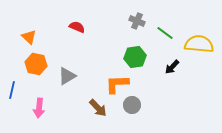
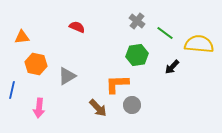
gray cross: rotated 14 degrees clockwise
orange triangle: moved 7 px left; rotated 49 degrees counterclockwise
green hexagon: moved 2 px right, 2 px up
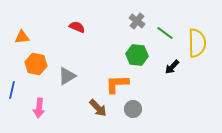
yellow semicircle: moved 2 px left, 1 px up; rotated 84 degrees clockwise
green hexagon: rotated 15 degrees clockwise
gray circle: moved 1 px right, 4 px down
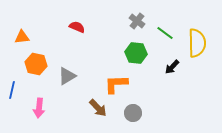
green hexagon: moved 1 px left, 2 px up
orange L-shape: moved 1 px left
gray circle: moved 4 px down
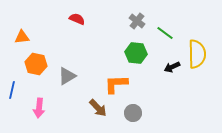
red semicircle: moved 8 px up
yellow semicircle: moved 11 px down
black arrow: rotated 21 degrees clockwise
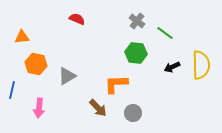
yellow semicircle: moved 4 px right, 11 px down
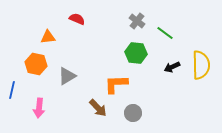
orange triangle: moved 26 px right
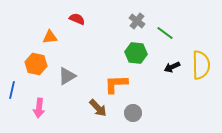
orange triangle: moved 2 px right
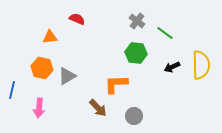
orange hexagon: moved 6 px right, 4 px down
gray circle: moved 1 px right, 3 px down
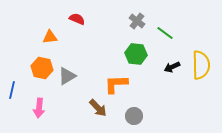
green hexagon: moved 1 px down
